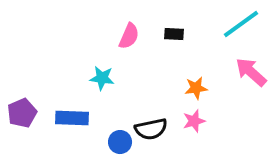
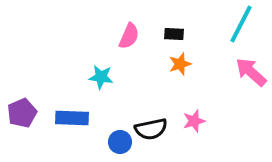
cyan line: rotated 27 degrees counterclockwise
cyan star: moved 1 px left, 1 px up
orange star: moved 16 px left, 24 px up; rotated 10 degrees counterclockwise
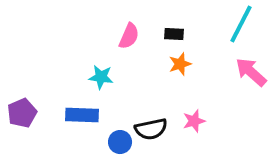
blue rectangle: moved 10 px right, 3 px up
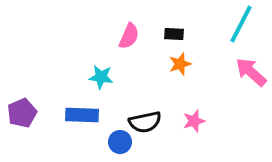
black semicircle: moved 6 px left, 7 px up
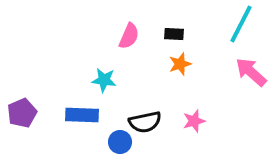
cyan star: moved 3 px right, 3 px down
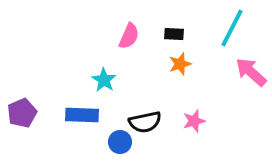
cyan line: moved 9 px left, 4 px down
cyan star: rotated 25 degrees clockwise
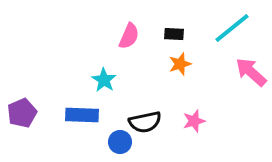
cyan line: rotated 24 degrees clockwise
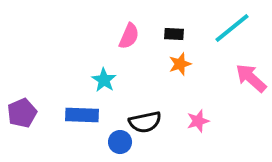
pink arrow: moved 6 px down
pink star: moved 4 px right
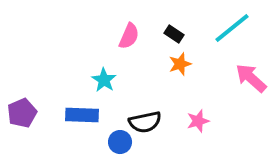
black rectangle: rotated 30 degrees clockwise
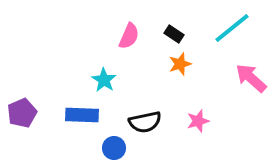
blue circle: moved 6 px left, 6 px down
